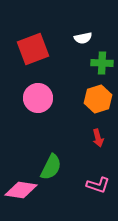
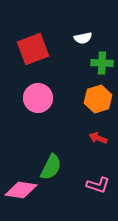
red arrow: rotated 126 degrees clockwise
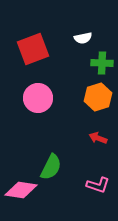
orange hexagon: moved 2 px up
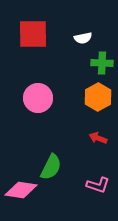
red square: moved 15 px up; rotated 20 degrees clockwise
orange hexagon: rotated 12 degrees counterclockwise
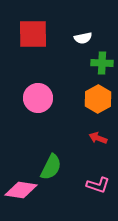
orange hexagon: moved 2 px down
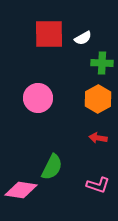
red square: moved 16 px right
white semicircle: rotated 18 degrees counterclockwise
red arrow: rotated 12 degrees counterclockwise
green semicircle: moved 1 px right
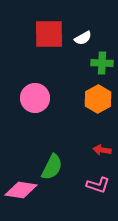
pink circle: moved 3 px left
red arrow: moved 4 px right, 12 px down
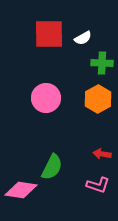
pink circle: moved 11 px right
red arrow: moved 4 px down
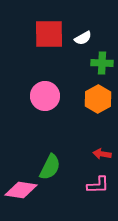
pink circle: moved 1 px left, 2 px up
green semicircle: moved 2 px left
pink L-shape: rotated 20 degrees counterclockwise
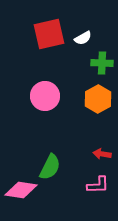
red square: rotated 12 degrees counterclockwise
